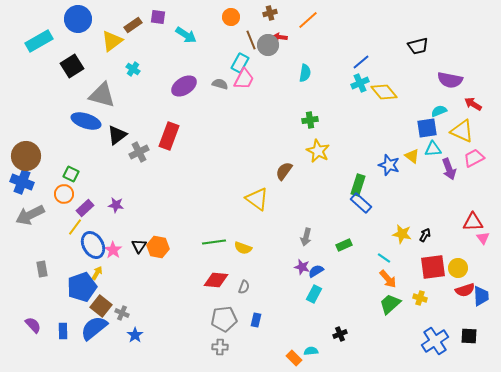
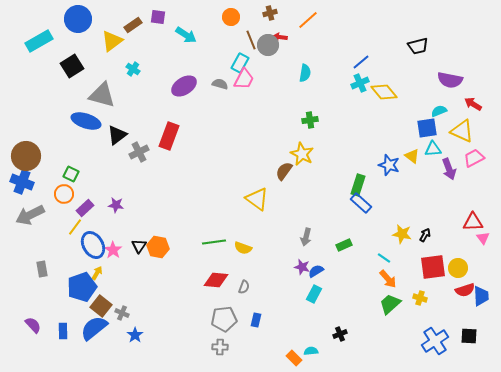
yellow star at (318, 151): moved 16 px left, 3 px down
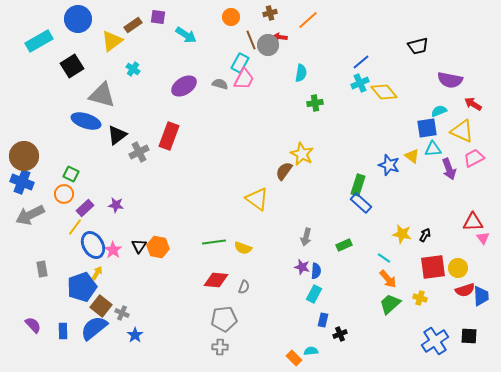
cyan semicircle at (305, 73): moved 4 px left
green cross at (310, 120): moved 5 px right, 17 px up
brown circle at (26, 156): moved 2 px left
blue semicircle at (316, 271): rotated 126 degrees clockwise
blue rectangle at (256, 320): moved 67 px right
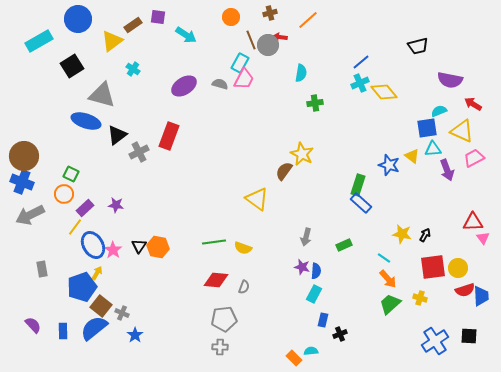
purple arrow at (449, 169): moved 2 px left, 1 px down
